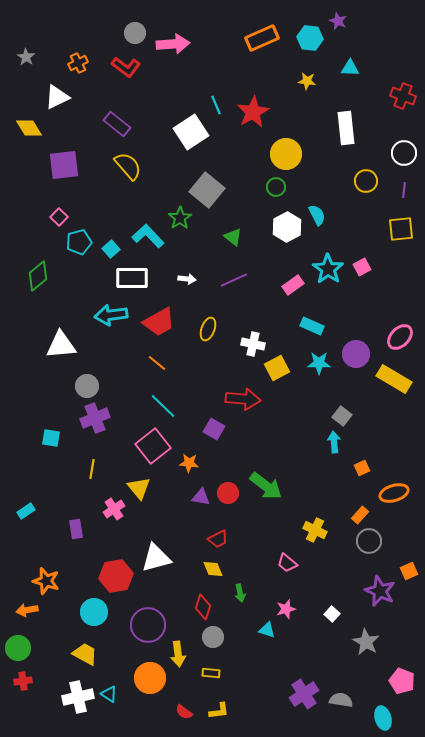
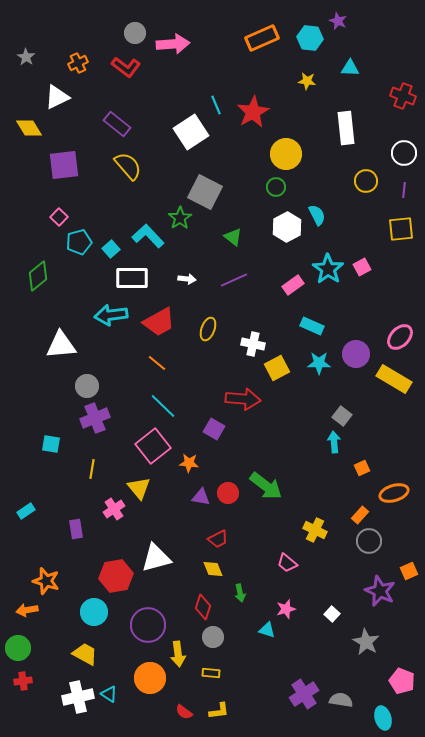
gray square at (207, 190): moved 2 px left, 2 px down; rotated 12 degrees counterclockwise
cyan square at (51, 438): moved 6 px down
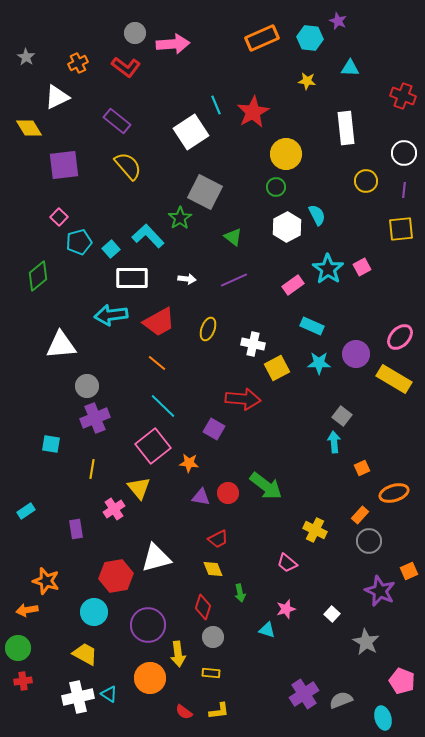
purple rectangle at (117, 124): moved 3 px up
gray semicircle at (341, 700): rotated 30 degrees counterclockwise
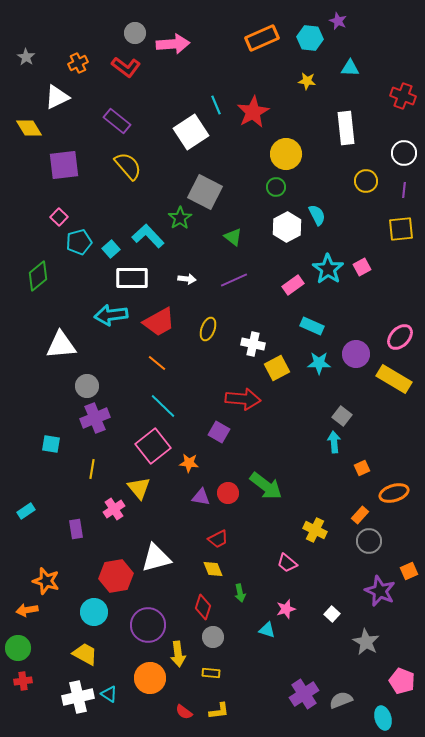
purple square at (214, 429): moved 5 px right, 3 px down
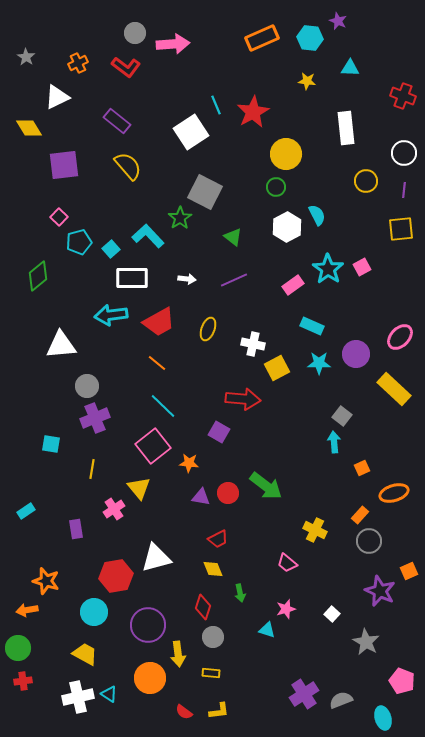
yellow rectangle at (394, 379): moved 10 px down; rotated 12 degrees clockwise
